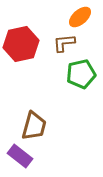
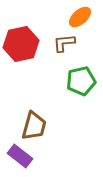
green pentagon: moved 7 px down
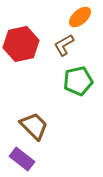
brown L-shape: moved 2 px down; rotated 25 degrees counterclockwise
green pentagon: moved 3 px left
brown trapezoid: rotated 60 degrees counterclockwise
purple rectangle: moved 2 px right, 3 px down
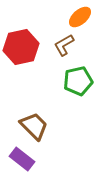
red hexagon: moved 3 px down
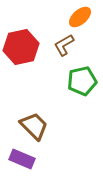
green pentagon: moved 4 px right
purple rectangle: rotated 15 degrees counterclockwise
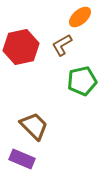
brown L-shape: moved 2 px left
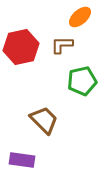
brown L-shape: rotated 30 degrees clockwise
brown trapezoid: moved 10 px right, 6 px up
purple rectangle: moved 1 px down; rotated 15 degrees counterclockwise
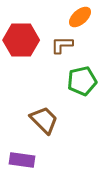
red hexagon: moved 7 px up; rotated 12 degrees clockwise
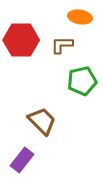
orange ellipse: rotated 50 degrees clockwise
brown trapezoid: moved 2 px left, 1 px down
purple rectangle: rotated 60 degrees counterclockwise
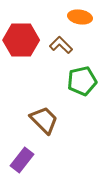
brown L-shape: moved 1 px left; rotated 45 degrees clockwise
brown trapezoid: moved 2 px right, 1 px up
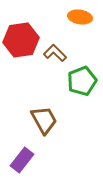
red hexagon: rotated 8 degrees counterclockwise
brown L-shape: moved 6 px left, 8 px down
green pentagon: rotated 8 degrees counterclockwise
brown trapezoid: rotated 16 degrees clockwise
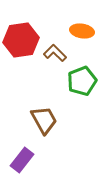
orange ellipse: moved 2 px right, 14 px down
